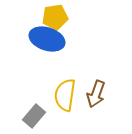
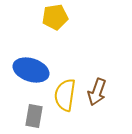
blue ellipse: moved 16 px left, 31 px down
brown arrow: moved 1 px right, 2 px up
gray rectangle: rotated 30 degrees counterclockwise
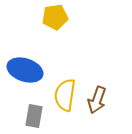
blue ellipse: moved 6 px left
brown arrow: moved 8 px down
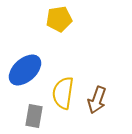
yellow pentagon: moved 4 px right, 2 px down
blue ellipse: rotated 60 degrees counterclockwise
yellow semicircle: moved 2 px left, 2 px up
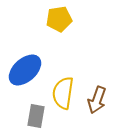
gray rectangle: moved 2 px right
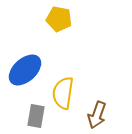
yellow pentagon: rotated 20 degrees clockwise
brown arrow: moved 15 px down
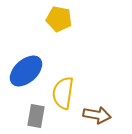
blue ellipse: moved 1 px right, 1 px down
brown arrow: rotated 100 degrees counterclockwise
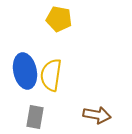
blue ellipse: moved 1 px left; rotated 60 degrees counterclockwise
yellow semicircle: moved 12 px left, 18 px up
gray rectangle: moved 1 px left, 1 px down
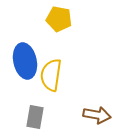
blue ellipse: moved 10 px up
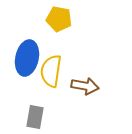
blue ellipse: moved 2 px right, 3 px up; rotated 24 degrees clockwise
yellow semicircle: moved 4 px up
brown arrow: moved 12 px left, 29 px up
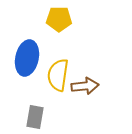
yellow pentagon: rotated 10 degrees counterclockwise
yellow semicircle: moved 7 px right, 4 px down
brown arrow: rotated 16 degrees counterclockwise
